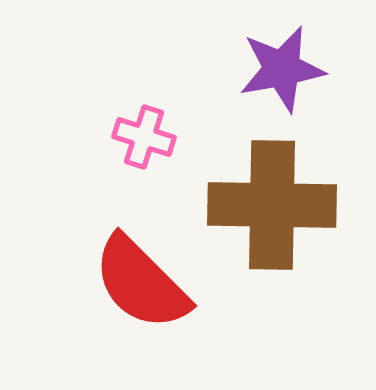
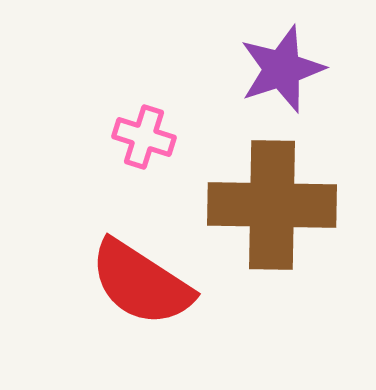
purple star: rotated 8 degrees counterclockwise
red semicircle: rotated 12 degrees counterclockwise
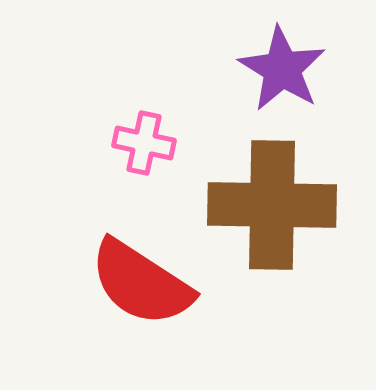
purple star: rotated 22 degrees counterclockwise
pink cross: moved 6 px down; rotated 6 degrees counterclockwise
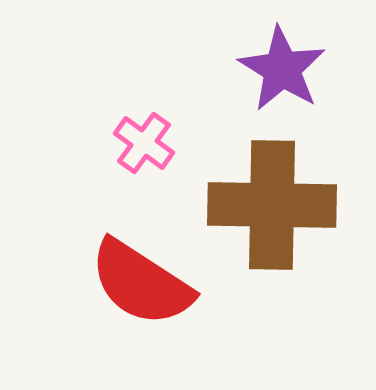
pink cross: rotated 24 degrees clockwise
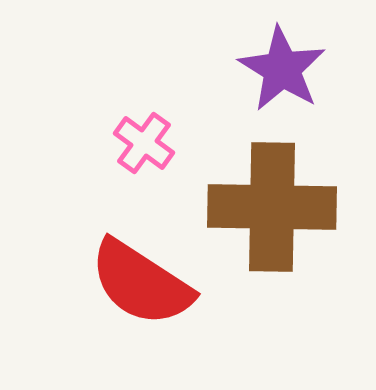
brown cross: moved 2 px down
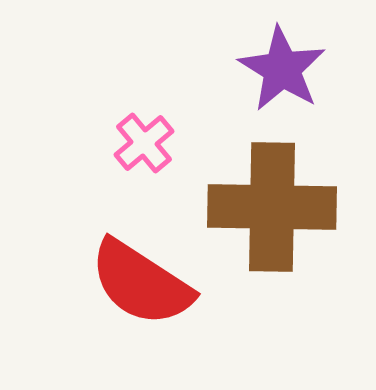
pink cross: rotated 14 degrees clockwise
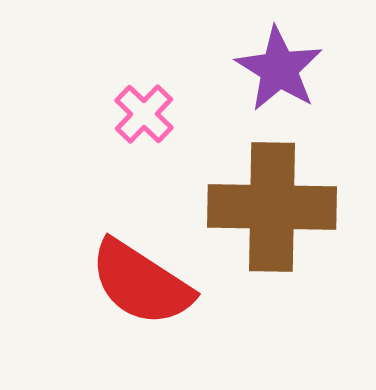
purple star: moved 3 px left
pink cross: moved 29 px up; rotated 6 degrees counterclockwise
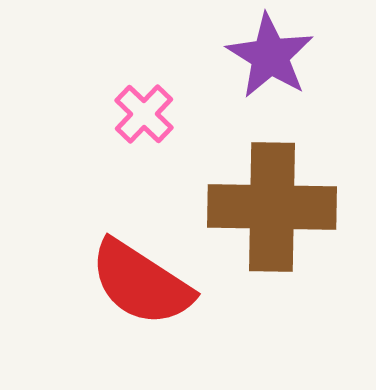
purple star: moved 9 px left, 13 px up
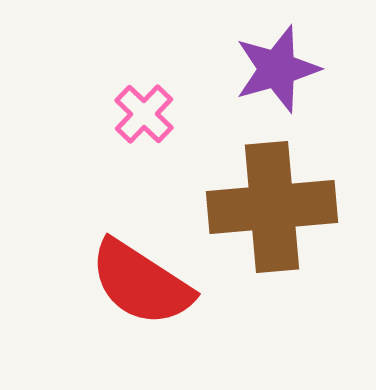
purple star: moved 7 px right, 13 px down; rotated 24 degrees clockwise
brown cross: rotated 6 degrees counterclockwise
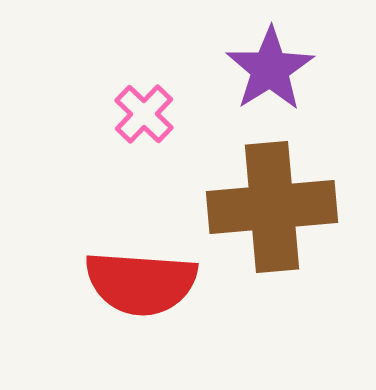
purple star: moved 7 px left; rotated 16 degrees counterclockwise
red semicircle: rotated 29 degrees counterclockwise
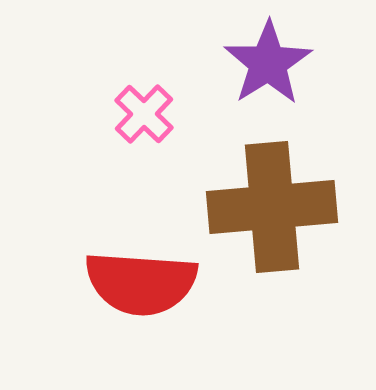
purple star: moved 2 px left, 6 px up
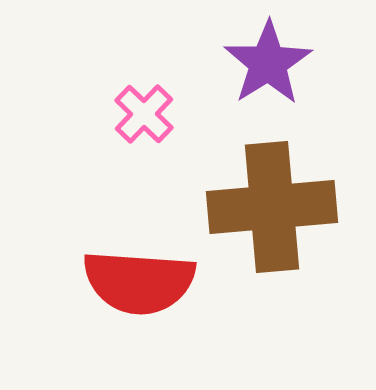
red semicircle: moved 2 px left, 1 px up
